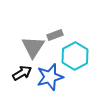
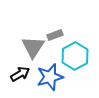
black arrow: moved 2 px left, 1 px down
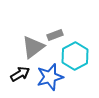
gray triangle: rotated 20 degrees clockwise
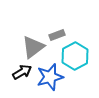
gray rectangle: moved 2 px right
black arrow: moved 2 px right, 2 px up
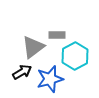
gray rectangle: rotated 21 degrees clockwise
blue star: moved 2 px down
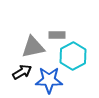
gray triangle: rotated 25 degrees clockwise
cyan hexagon: moved 2 px left
blue star: moved 1 px left, 1 px down; rotated 16 degrees clockwise
